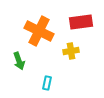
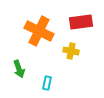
yellow cross: rotated 21 degrees clockwise
green arrow: moved 8 px down
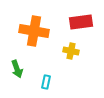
orange cross: moved 5 px left; rotated 16 degrees counterclockwise
green arrow: moved 2 px left
cyan rectangle: moved 1 px left, 1 px up
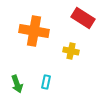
red rectangle: moved 2 px right, 4 px up; rotated 40 degrees clockwise
green arrow: moved 15 px down
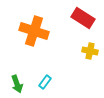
orange cross: rotated 8 degrees clockwise
yellow cross: moved 19 px right
cyan rectangle: moved 1 px left; rotated 24 degrees clockwise
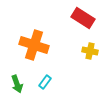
orange cross: moved 14 px down
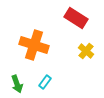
red rectangle: moved 7 px left
yellow cross: moved 4 px left; rotated 28 degrees clockwise
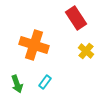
red rectangle: rotated 25 degrees clockwise
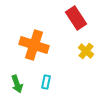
cyan rectangle: moved 1 px right; rotated 24 degrees counterclockwise
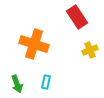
red rectangle: moved 1 px right, 1 px up
orange cross: moved 1 px up
yellow cross: moved 4 px right, 1 px up; rotated 28 degrees clockwise
